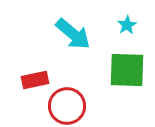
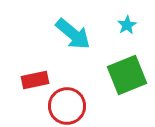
green square: moved 5 px down; rotated 24 degrees counterclockwise
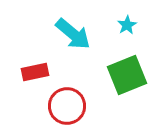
red rectangle: moved 8 px up
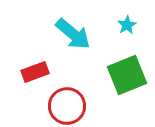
red rectangle: rotated 8 degrees counterclockwise
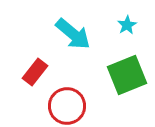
red rectangle: rotated 32 degrees counterclockwise
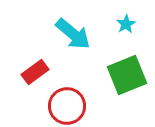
cyan star: moved 1 px left, 1 px up
red rectangle: rotated 16 degrees clockwise
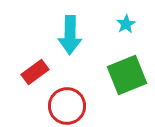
cyan arrow: moved 3 px left, 1 px down; rotated 51 degrees clockwise
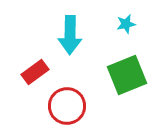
cyan star: rotated 18 degrees clockwise
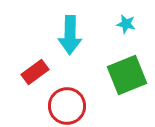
cyan star: rotated 24 degrees clockwise
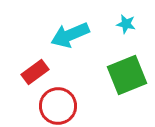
cyan arrow: rotated 66 degrees clockwise
red circle: moved 9 px left
